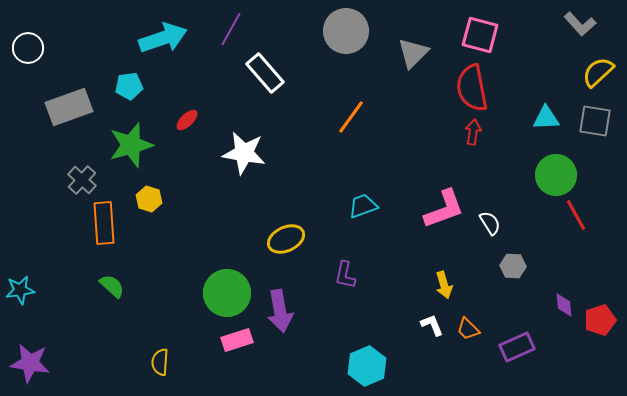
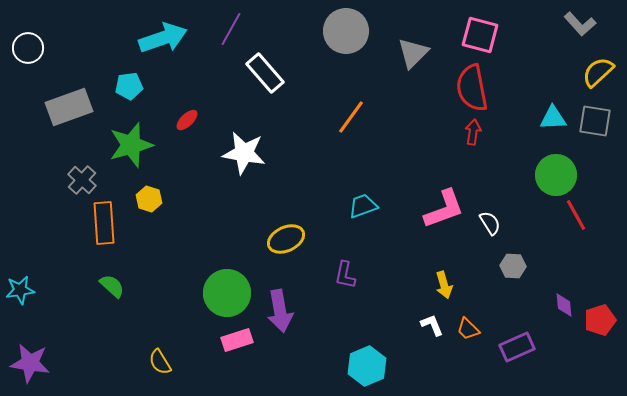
cyan triangle at (546, 118): moved 7 px right
yellow semicircle at (160, 362): rotated 36 degrees counterclockwise
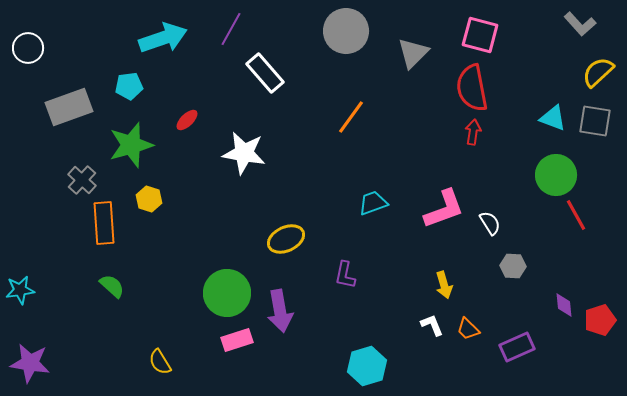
cyan triangle at (553, 118): rotated 24 degrees clockwise
cyan trapezoid at (363, 206): moved 10 px right, 3 px up
cyan hexagon at (367, 366): rotated 6 degrees clockwise
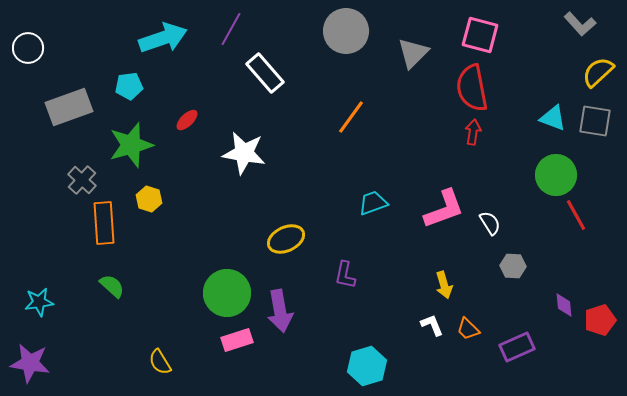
cyan star at (20, 290): moved 19 px right, 12 px down
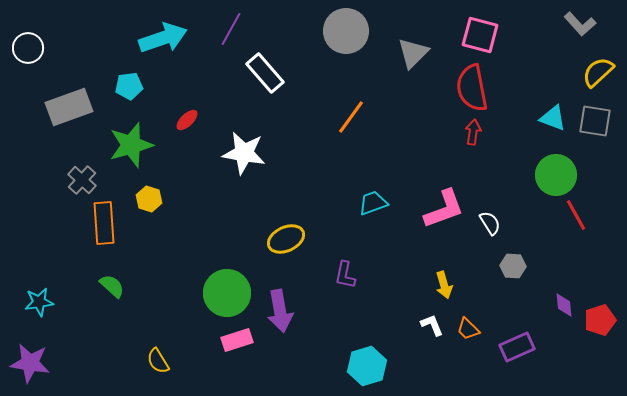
yellow semicircle at (160, 362): moved 2 px left, 1 px up
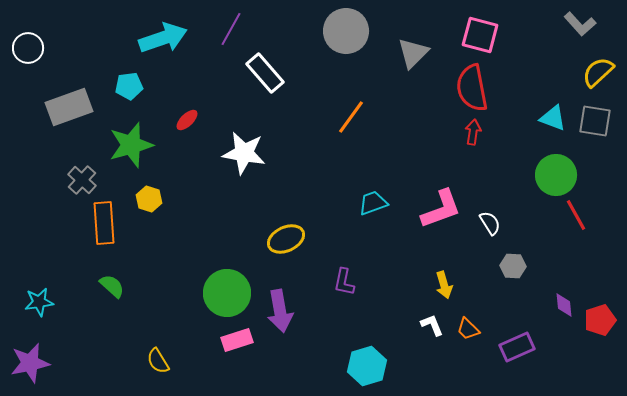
pink L-shape at (444, 209): moved 3 px left
purple L-shape at (345, 275): moved 1 px left, 7 px down
purple star at (30, 363): rotated 21 degrees counterclockwise
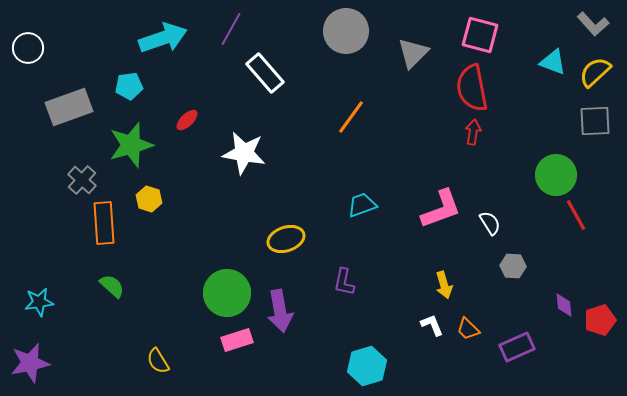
gray L-shape at (580, 24): moved 13 px right
yellow semicircle at (598, 72): moved 3 px left
cyan triangle at (553, 118): moved 56 px up
gray square at (595, 121): rotated 12 degrees counterclockwise
cyan trapezoid at (373, 203): moved 11 px left, 2 px down
yellow ellipse at (286, 239): rotated 6 degrees clockwise
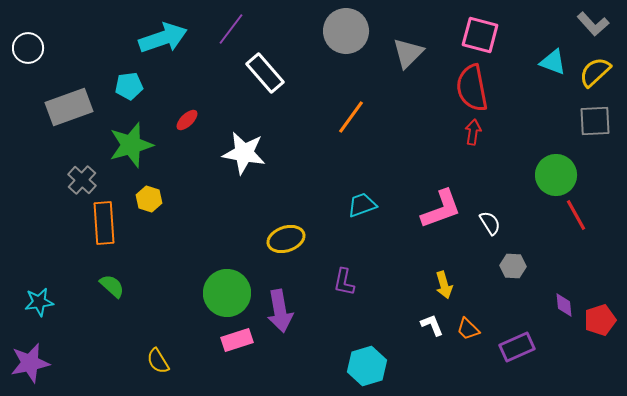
purple line at (231, 29): rotated 8 degrees clockwise
gray triangle at (413, 53): moved 5 px left
